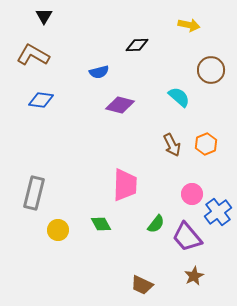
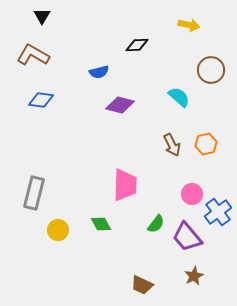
black triangle: moved 2 px left
orange hexagon: rotated 10 degrees clockwise
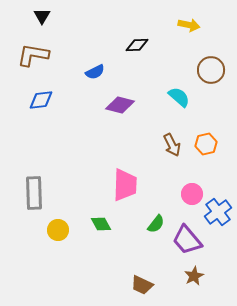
brown L-shape: rotated 20 degrees counterclockwise
blue semicircle: moved 4 px left; rotated 12 degrees counterclockwise
blue diamond: rotated 15 degrees counterclockwise
gray rectangle: rotated 16 degrees counterclockwise
purple trapezoid: moved 3 px down
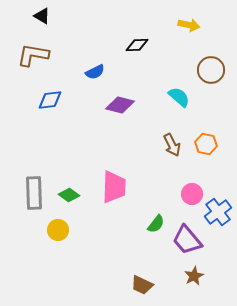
black triangle: rotated 30 degrees counterclockwise
blue diamond: moved 9 px right
orange hexagon: rotated 25 degrees clockwise
pink trapezoid: moved 11 px left, 2 px down
green diamond: moved 32 px left, 29 px up; rotated 25 degrees counterclockwise
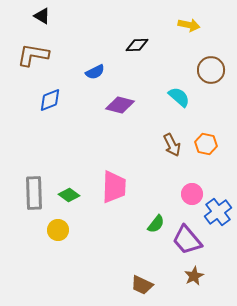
blue diamond: rotated 15 degrees counterclockwise
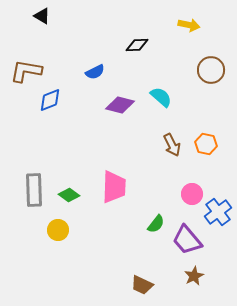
brown L-shape: moved 7 px left, 16 px down
cyan semicircle: moved 18 px left
gray rectangle: moved 3 px up
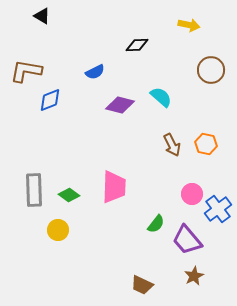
blue cross: moved 3 px up
